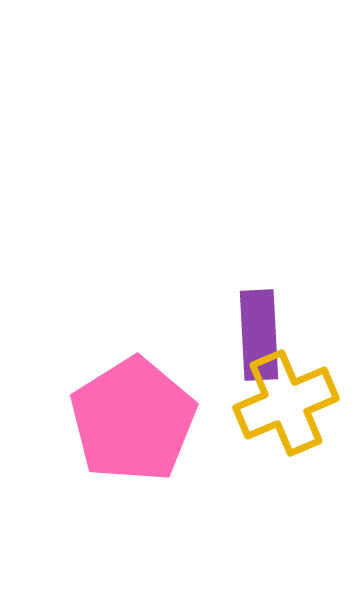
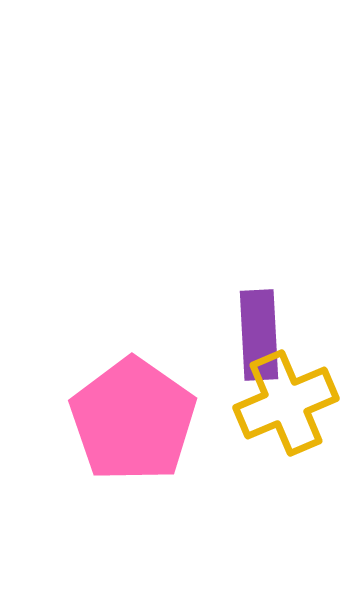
pink pentagon: rotated 5 degrees counterclockwise
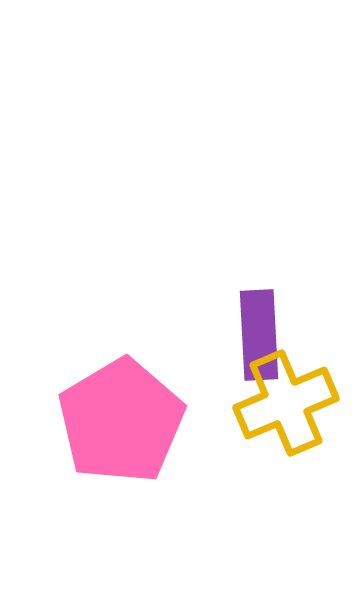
pink pentagon: moved 12 px left, 1 px down; rotated 6 degrees clockwise
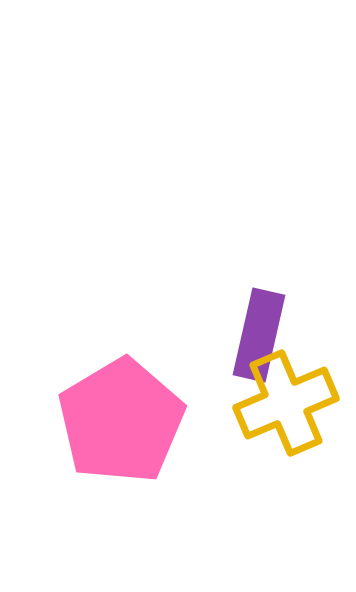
purple rectangle: rotated 16 degrees clockwise
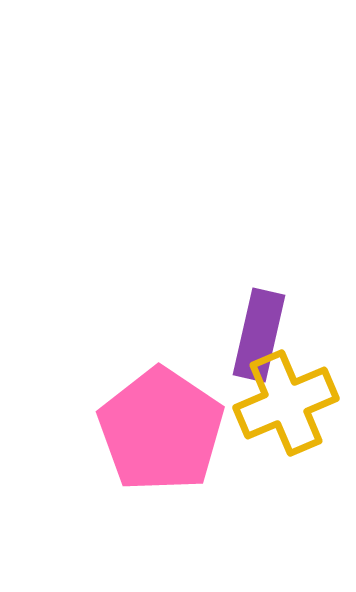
pink pentagon: moved 40 px right, 9 px down; rotated 7 degrees counterclockwise
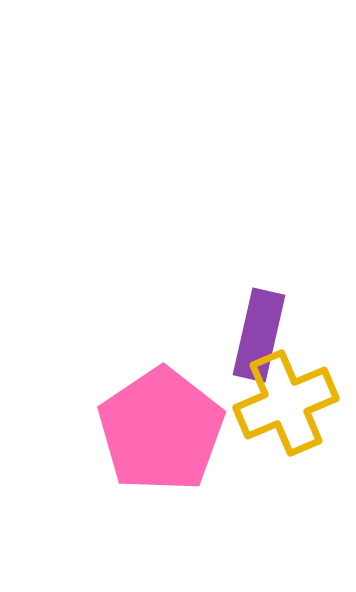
pink pentagon: rotated 4 degrees clockwise
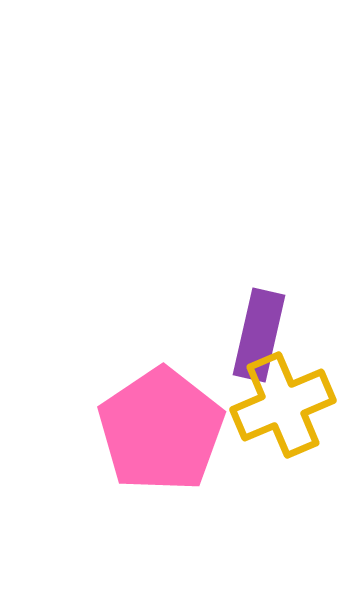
yellow cross: moved 3 px left, 2 px down
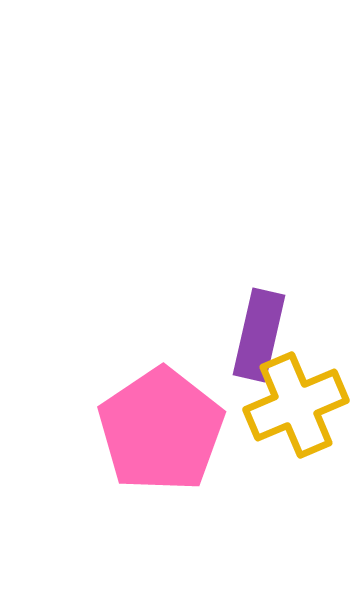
yellow cross: moved 13 px right
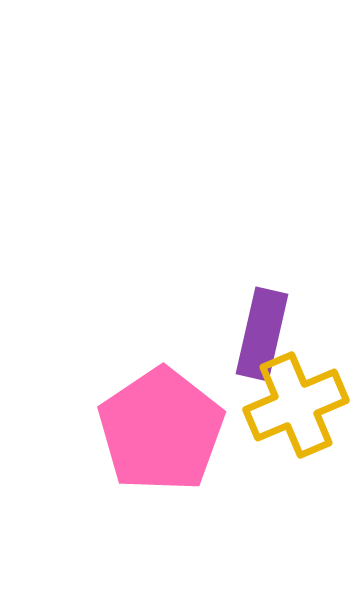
purple rectangle: moved 3 px right, 1 px up
